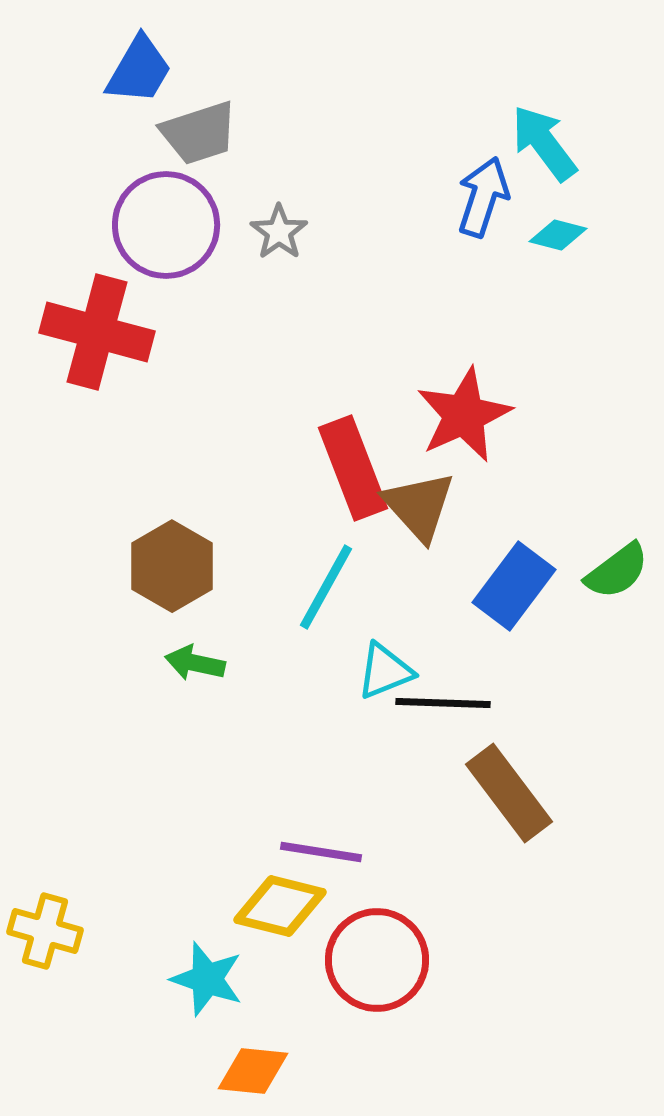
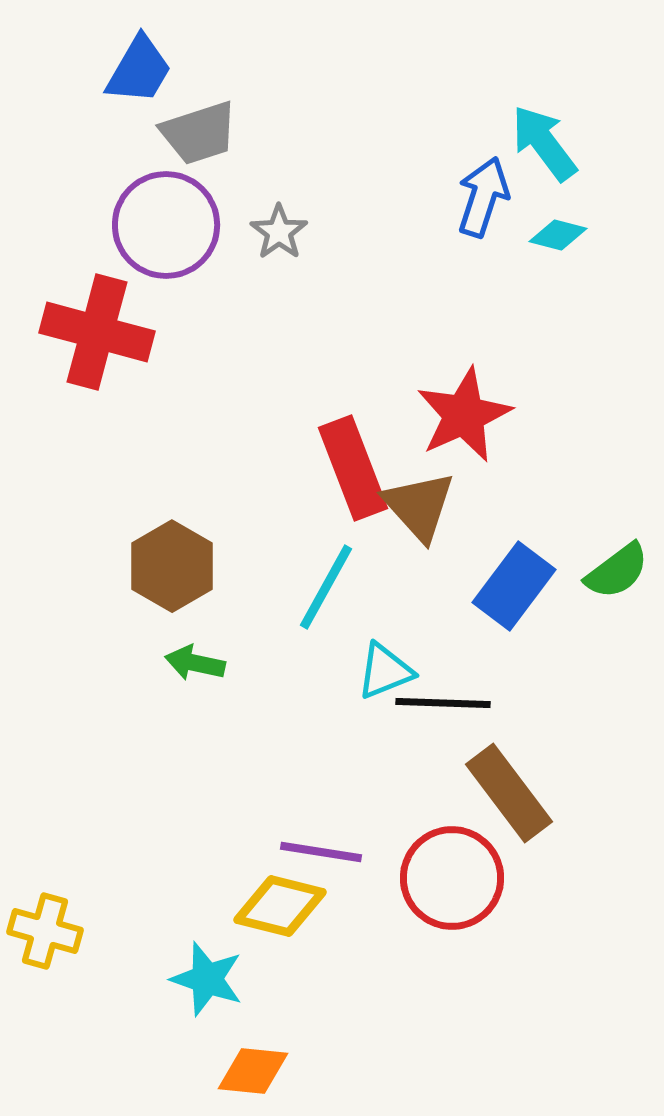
red circle: moved 75 px right, 82 px up
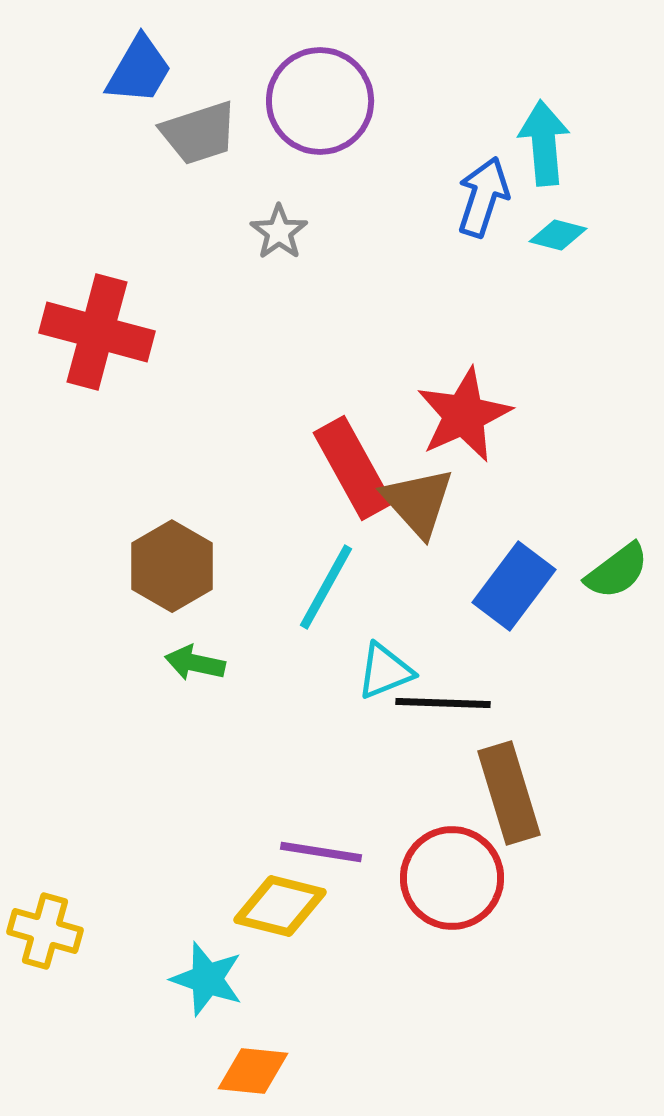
cyan arrow: rotated 32 degrees clockwise
purple circle: moved 154 px right, 124 px up
red rectangle: rotated 8 degrees counterclockwise
brown triangle: moved 1 px left, 4 px up
brown rectangle: rotated 20 degrees clockwise
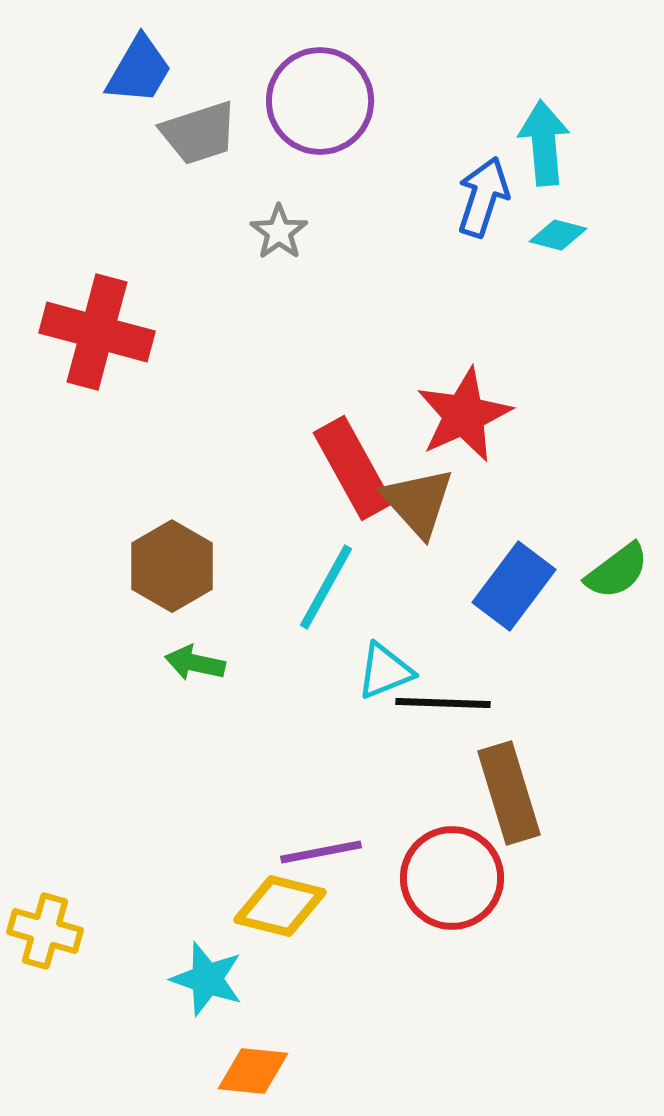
purple line: rotated 20 degrees counterclockwise
